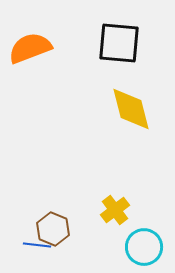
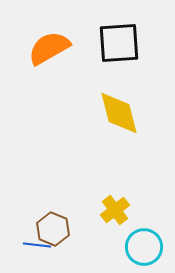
black square: rotated 9 degrees counterclockwise
orange semicircle: moved 19 px right; rotated 9 degrees counterclockwise
yellow diamond: moved 12 px left, 4 px down
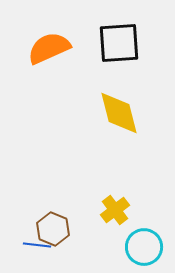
orange semicircle: rotated 6 degrees clockwise
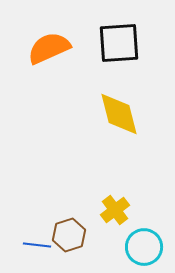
yellow diamond: moved 1 px down
brown hexagon: moved 16 px right, 6 px down; rotated 20 degrees clockwise
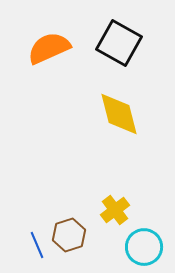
black square: rotated 33 degrees clockwise
blue line: rotated 60 degrees clockwise
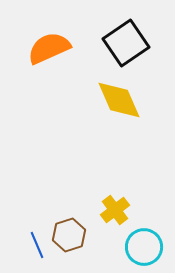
black square: moved 7 px right; rotated 27 degrees clockwise
yellow diamond: moved 14 px up; rotated 9 degrees counterclockwise
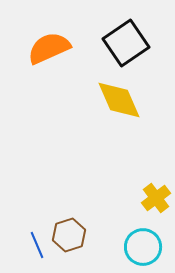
yellow cross: moved 41 px right, 12 px up
cyan circle: moved 1 px left
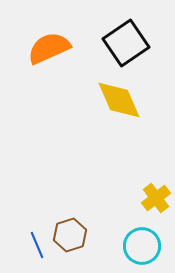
brown hexagon: moved 1 px right
cyan circle: moved 1 px left, 1 px up
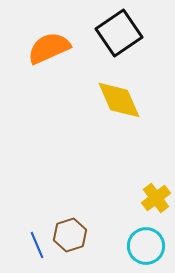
black square: moved 7 px left, 10 px up
cyan circle: moved 4 px right
